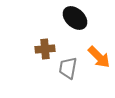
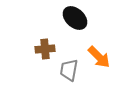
gray trapezoid: moved 1 px right, 2 px down
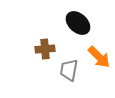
black ellipse: moved 3 px right, 5 px down
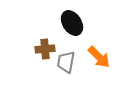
black ellipse: moved 6 px left; rotated 15 degrees clockwise
gray trapezoid: moved 3 px left, 8 px up
